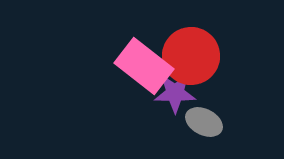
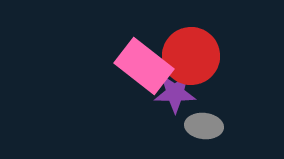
gray ellipse: moved 4 px down; rotated 21 degrees counterclockwise
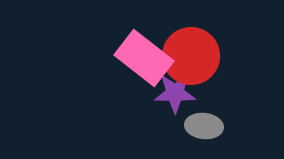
pink rectangle: moved 8 px up
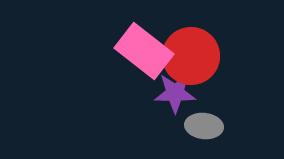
pink rectangle: moved 7 px up
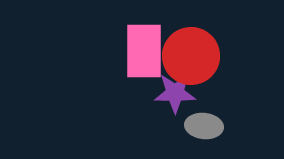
pink rectangle: rotated 52 degrees clockwise
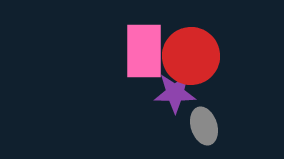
gray ellipse: rotated 66 degrees clockwise
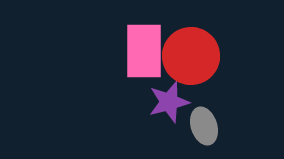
purple star: moved 6 px left, 9 px down; rotated 15 degrees counterclockwise
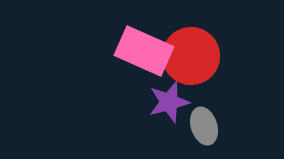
pink rectangle: rotated 66 degrees counterclockwise
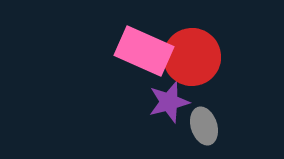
red circle: moved 1 px right, 1 px down
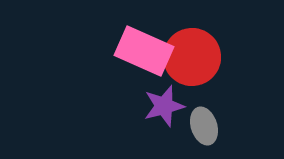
purple star: moved 5 px left, 4 px down
